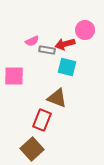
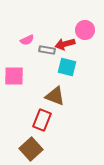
pink semicircle: moved 5 px left, 1 px up
brown triangle: moved 2 px left, 2 px up
brown square: moved 1 px left
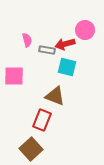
pink semicircle: rotated 80 degrees counterclockwise
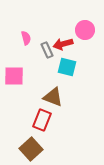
pink semicircle: moved 1 px left, 2 px up
red arrow: moved 2 px left
gray rectangle: rotated 56 degrees clockwise
brown triangle: moved 2 px left, 1 px down
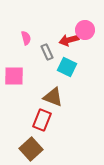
red arrow: moved 6 px right, 4 px up
gray rectangle: moved 2 px down
cyan square: rotated 12 degrees clockwise
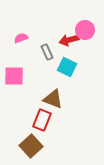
pink semicircle: moved 5 px left; rotated 96 degrees counterclockwise
brown triangle: moved 2 px down
brown square: moved 3 px up
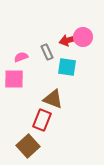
pink circle: moved 2 px left, 7 px down
pink semicircle: moved 19 px down
cyan square: rotated 18 degrees counterclockwise
pink square: moved 3 px down
brown square: moved 3 px left
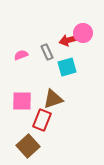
pink circle: moved 4 px up
pink semicircle: moved 2 px up
cyan square: rotated 24 degrees counterclockwise
pink square: moved 8 px right, 22 px down
brown triangle: rotated 40 degrees counterclockwise
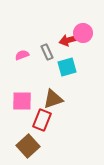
pink semicircle: moved 1 px right
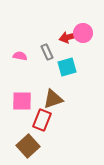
red arrow: moved 3 px up
pink semicircle: moved 2 px left, 1 px down; rotated 32 degrees clockwise
